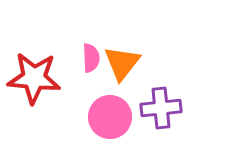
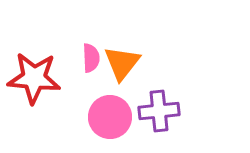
purple cross: moved 2 px left, 3 px down
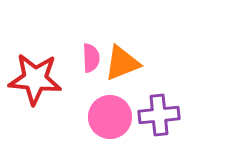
orange triangle: rotated 30 degrees clockwise
red star: moved 1 px right, 1 px down
purple cross: moved 4 px down
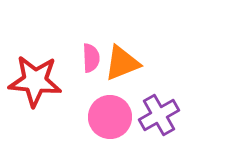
red star: moved 2 px down
purple cross: rotated 24 degrees counterclockwise
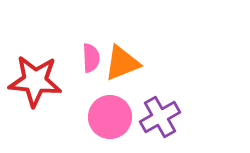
purple cross: moved 1 px right, 2 px down
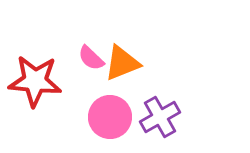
pink semicircle: rotated 136 degrees clockwise
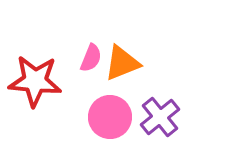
pink semicircle: rotated 112 degrees counterclockwise
purple cross: rotated 9 degrees counterclockwise
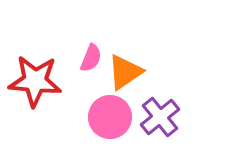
orange triangle: moved 3 px right, 9 px down; rotated 12 degrees counterclockwise
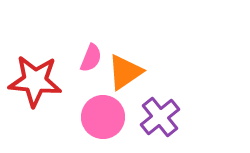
pink circle: moved 7 px left
